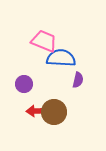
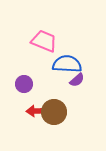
blue semicircle: moved 6 px right, 6 px down
purple semicircle: moved 1 px left; rotated 35 degrees clockwise
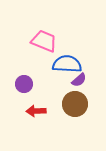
purple semicircle: moved 2 px right
brown circle: moved 21 px right, 8 px up
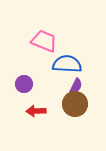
purple semicircle: moved 3 px left, 6 px down; rotated 21 degrees counterclockwise
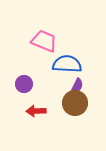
purple semicircle: moved 1 px right
brown circle: moved 1 px up
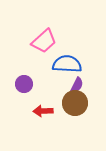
pink trapezoid: rotated 116 degrees clockwise
purple semicircle: moved 1 px up
red arrow: moved 7 px right
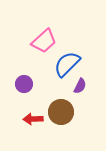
blue semicircle: rotated 48 degrees counterclockwise
purple semicircle: moved 3 px right, 1 px down
brown circle: moved 14 px left, 9 px down
red arrow: moved 10 px left, 8 px down
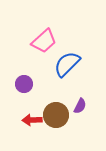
purple semicircle: moved 20 px down
brown circle: moved 5 px left, 3 px down
red arrow: moved 1 px left, 1 px down
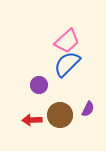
pink trapezoid: moved 23 px right
purple circle: moved 15 px right, 1 px down
purple semicircle: moved 8 px right, 3 px down
brown circle: moved 4 px right
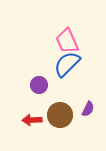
pink trapezoid: rotated 108 degrees clockwise
